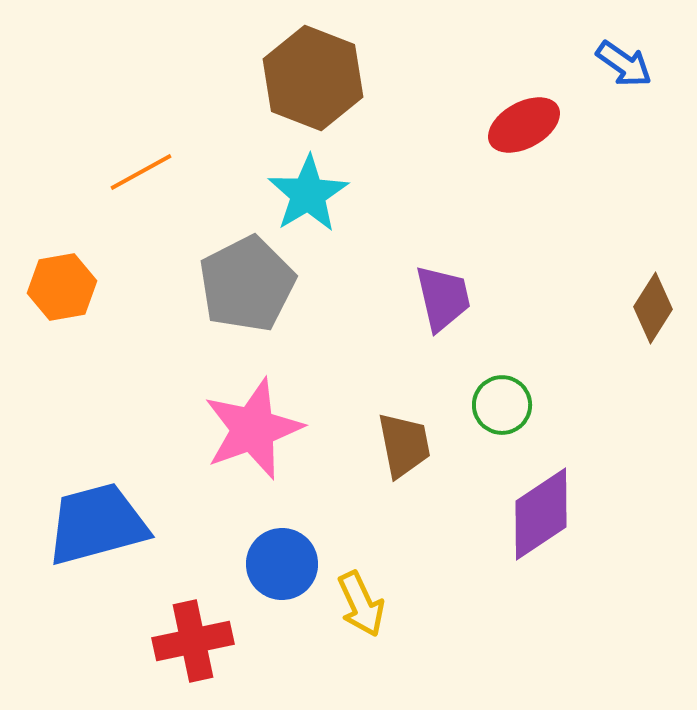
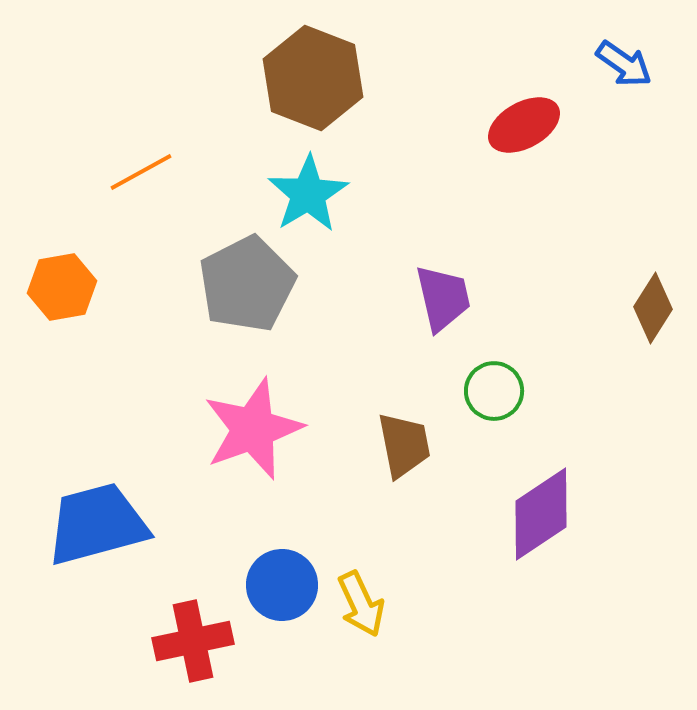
green circle: moved 8 px left, 14 px up
blue circle: moved 21 px down
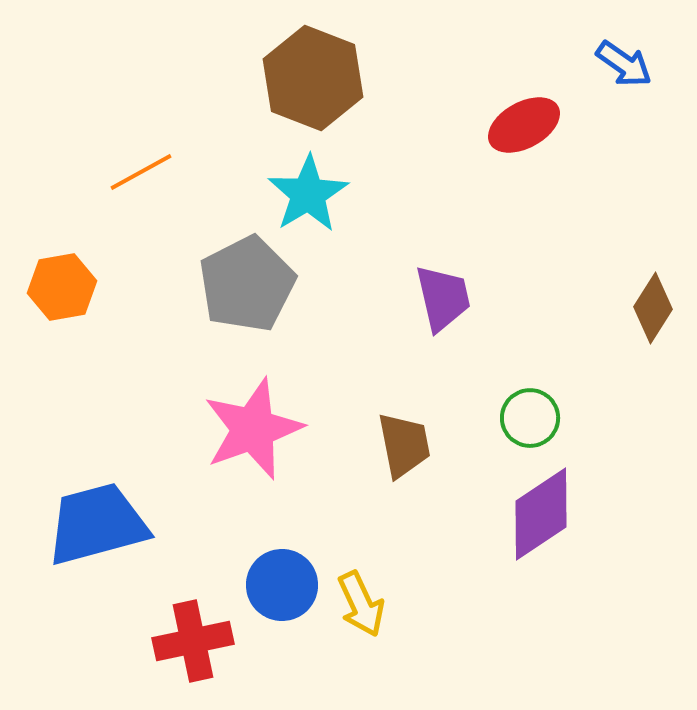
green circle: moved 36 px right, 27 px down
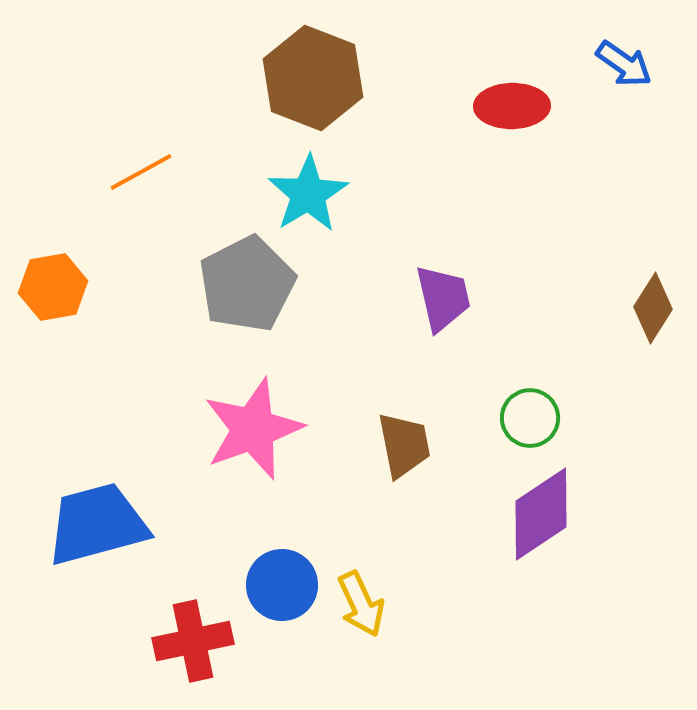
red ellipse: moved 12 px left, 19 px up; rotated 28 degrees clockwise
orange hexagon: moved 9 px left
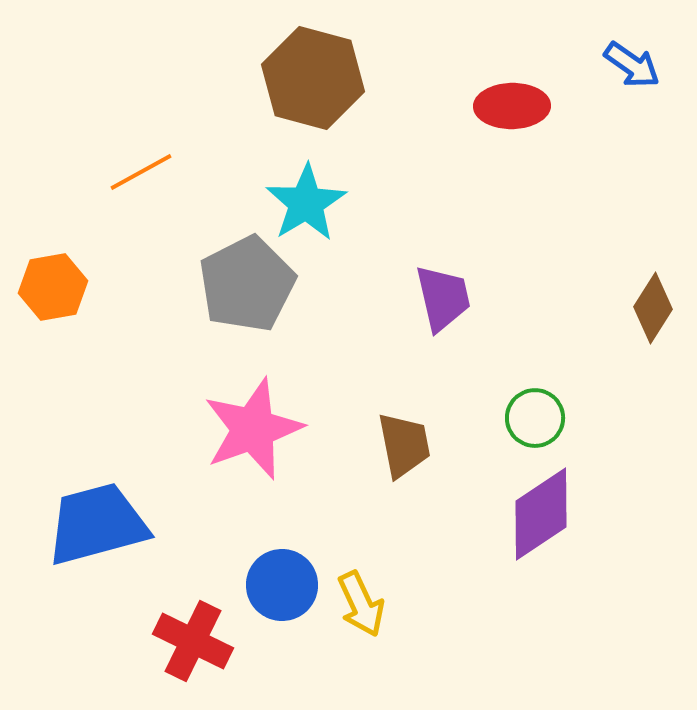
blue arrow: moved 8 px right, 1 px down
brown hexagon: rotated 6 degrees counterclockwise
cyan star: moved 2 px left, 9 px down
green circle: moved 5 px right
red cross: rotated 38 degrees clockwise
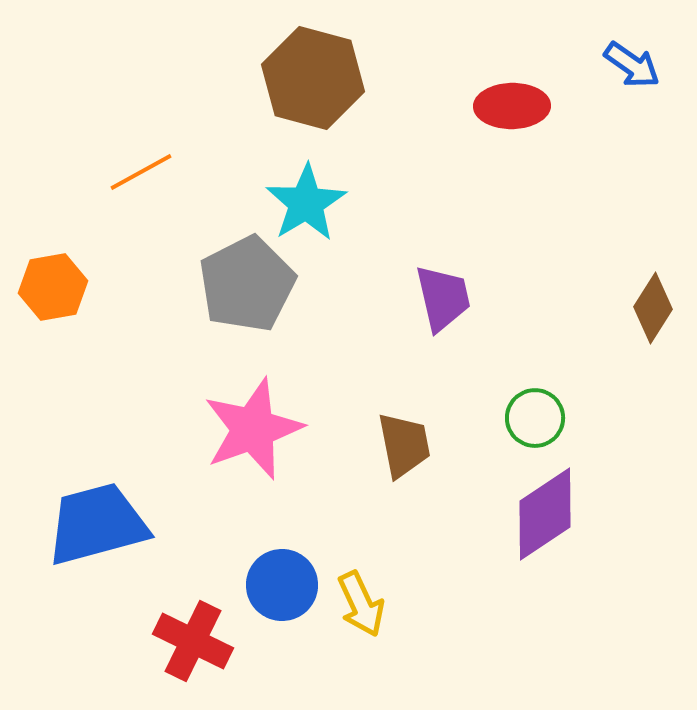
purple diamond: moved 4 px right
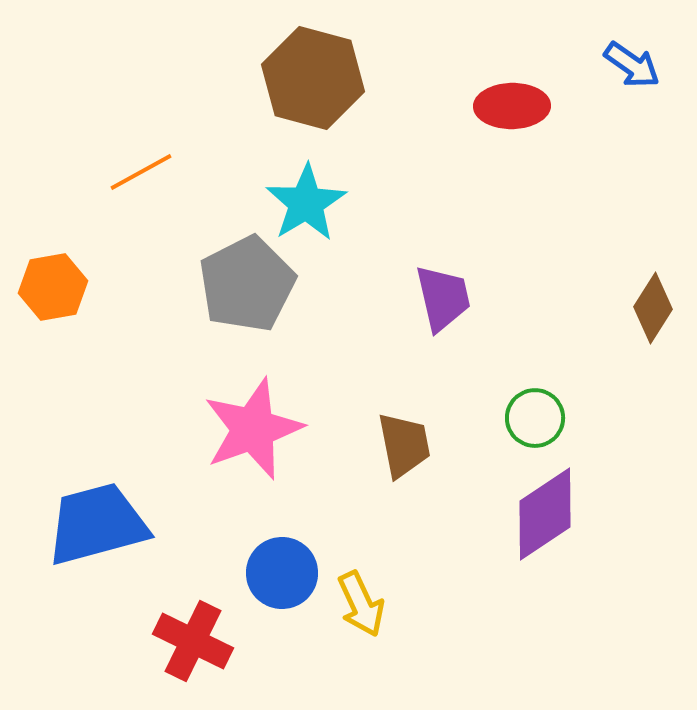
blue circle: moved 12 px up
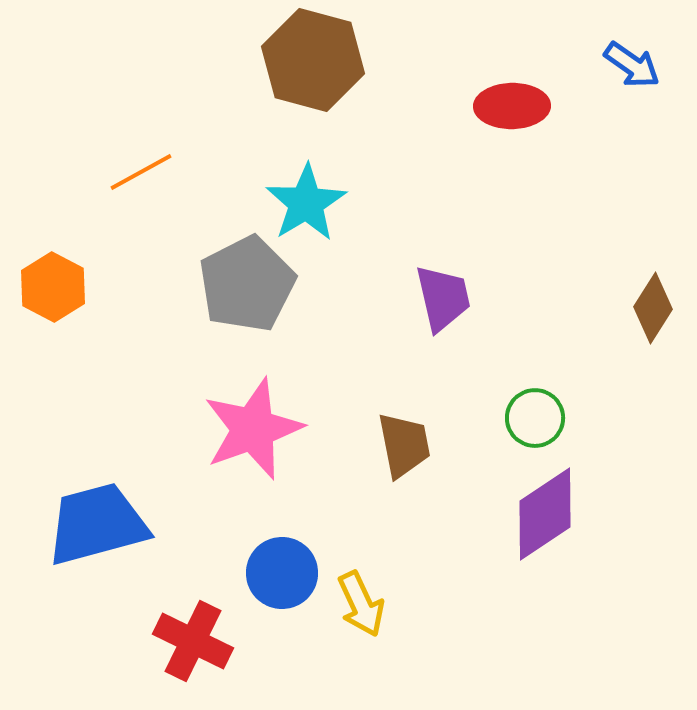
brown hexagon: moved 18 px up
orange hexagon: rotated 22 degrees counterclockwise
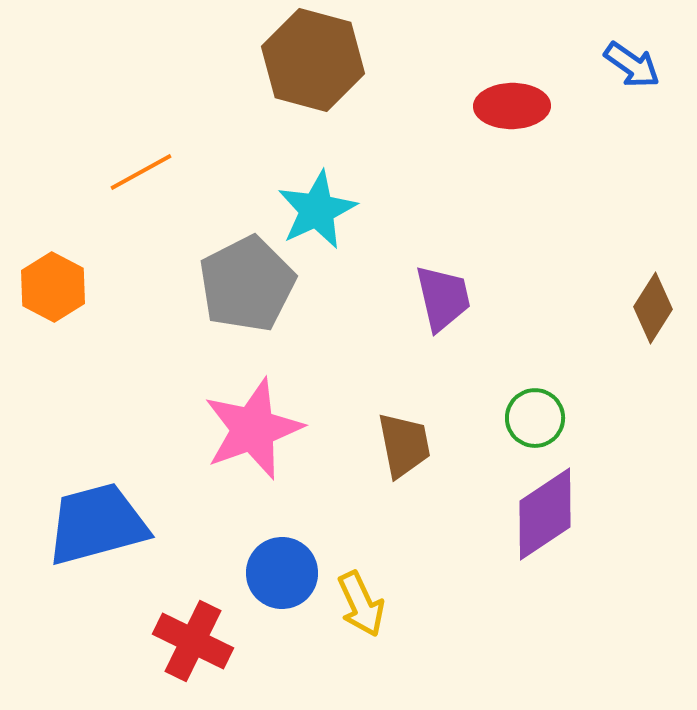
cyan star: moved 11 px right, 7 px down; rotated 6 degrees clockwise
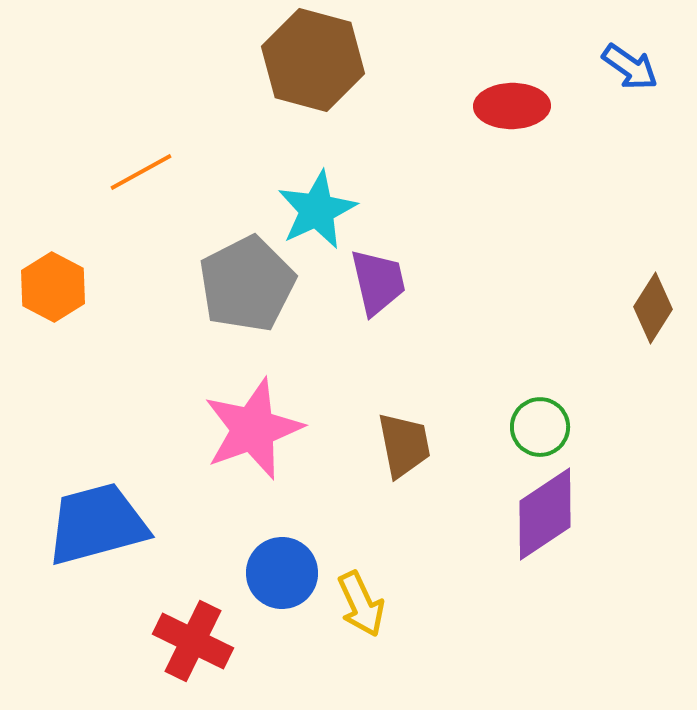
blue arrow: moved 2 px left, 2 px down
purple trapezoid: moved 65 px left, 16 px up
green circle: moved 5 px right, 9 px down
